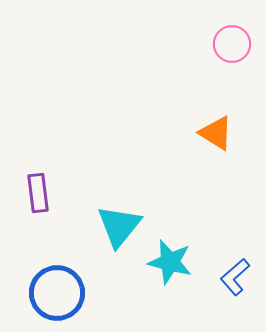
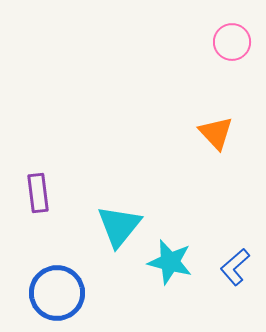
pink circle: moved 2 px up
orange triangle: rotated 15 degrees clockwise
blue L-shape: moved 10 px up
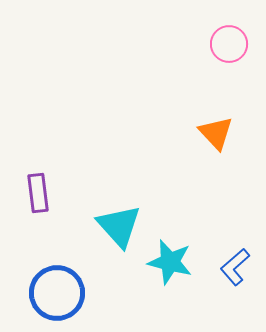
pink circle: moved 3 px left, 2 px down
cyan triangle: rotated 21 degrees counterclockwise
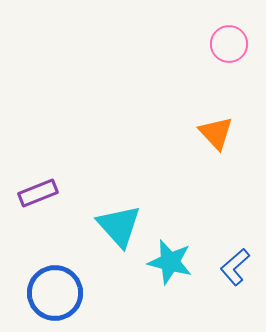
purple rectangle: rotated 75 degrees clockwise
blue circle: moved 2 px left
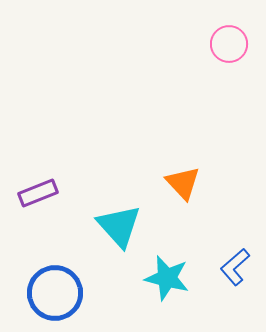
orange triangle: moved 33 px left, 50 px down
cyan star: moved 3 px left, 16 px down
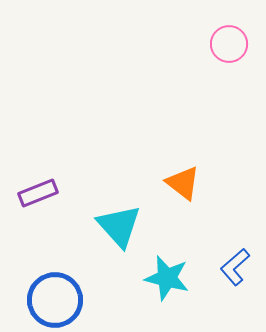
orange triangle: rotated 9 degrees counterclockwise
blue circle: moved 7 px down
